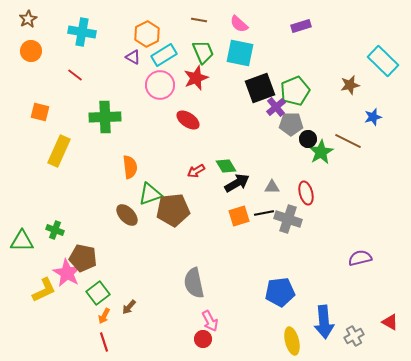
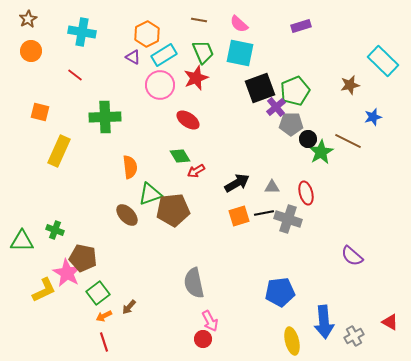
green diamond at (226, 166): moved 46 px left, 10 px up
purple semicircle at (360, 258): moved 8 px left, 2 px up; rotated 125 degrees counterclockwise
orange arrow at (104, 316): rotated 35 degrees clockwise
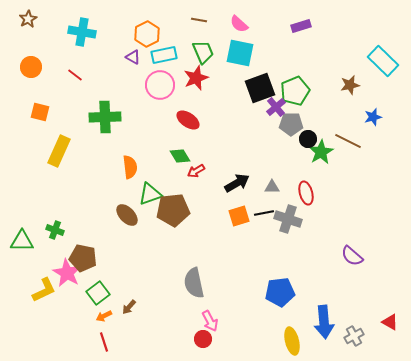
orange circle at (31, 51): moved 16 px down
cyan rectangle at (164, 55): rotated 20 degrees clockwise
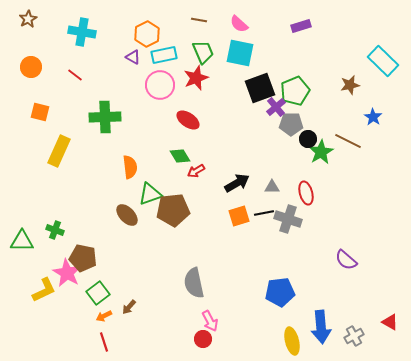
blue star at (373, 117): rotated 24 degrees counterclockwise
purple semicircle at (352, 256): moved 6 px left, 4 px down
blue arrow at (324, 322): moved 3 px left, 5 px down
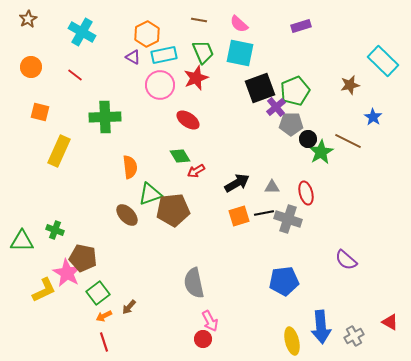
cyan cross at (82, 32): rotated 20 degrees clockwise
blue pentagon at (280, 292): moved 4 px right, 11 px up
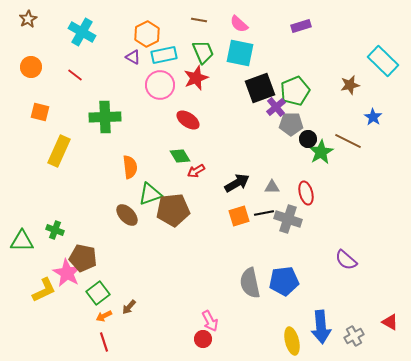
gray semicircle at (194, 283): moved 56 px right
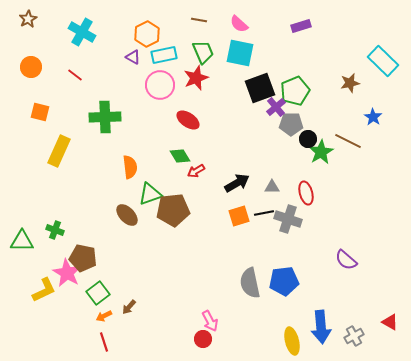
brown star at (350, 85): moved 2 px up
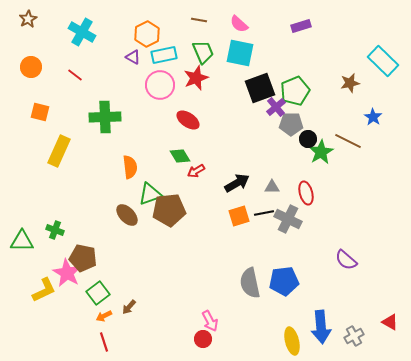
brown pentagon at (173, 210): moved 4 px left
gray cross at (288, 219): rotated 8 degrees clockwise
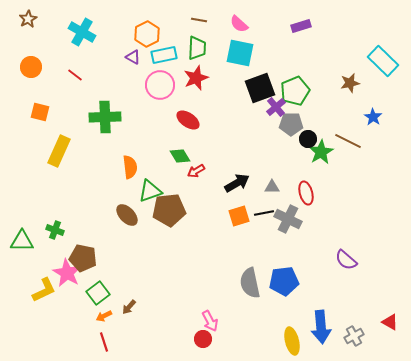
green trapezoid at (203, 52): moved 6 px left, 4 px up; rotated 25 degrees clockwise
green triangle at (150, 194): moved 3 px up
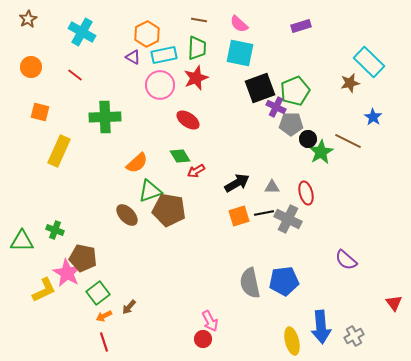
cyan rectangle at (383, 61): moved 14 px left, 1 px down
purple cross at (276, 107): rotated 24 degrees counterclockwise
orange semicircle at (130, 167): moved 7 px right, 4 px up; rotated 55 degrees clockwise
brown pentagon at (169, 210): rotated 16 degrees clockwise
red triangle at (390, 322): moved 4 px right, 19 px up; rotated 24 degrees clockwise
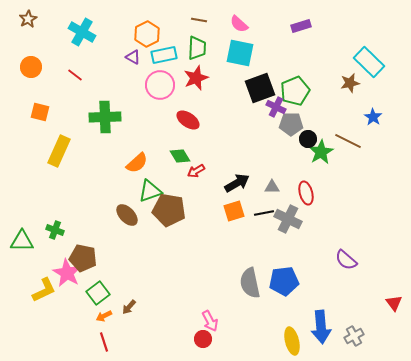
orange square at (239, 216): moved 5 px left, 5 px up
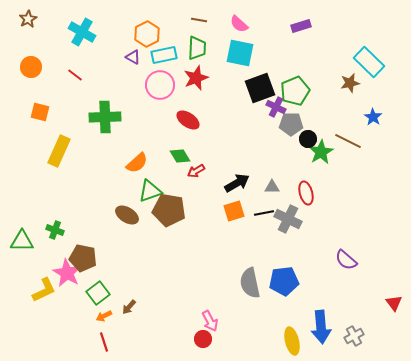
brown ellipse at (127, 215): rotated 15 degrees counterclockwise
